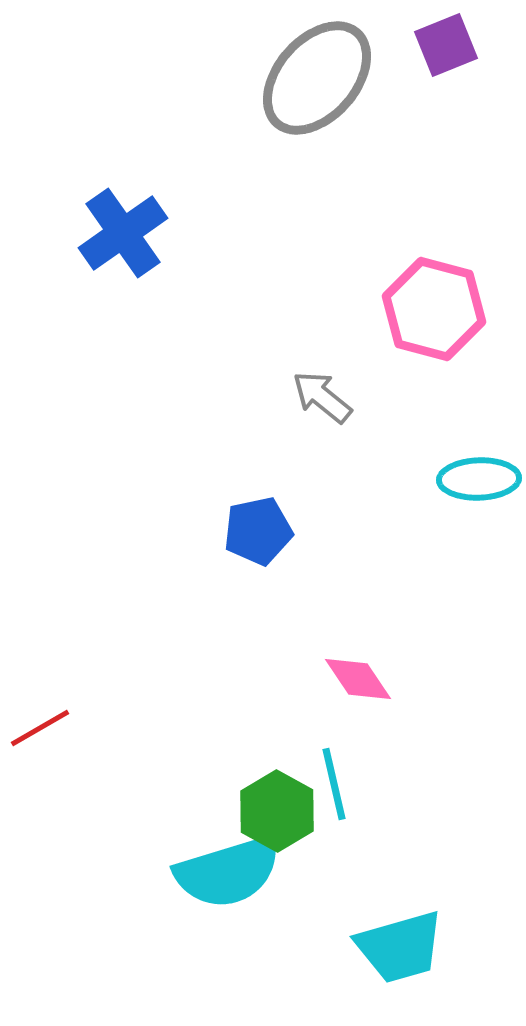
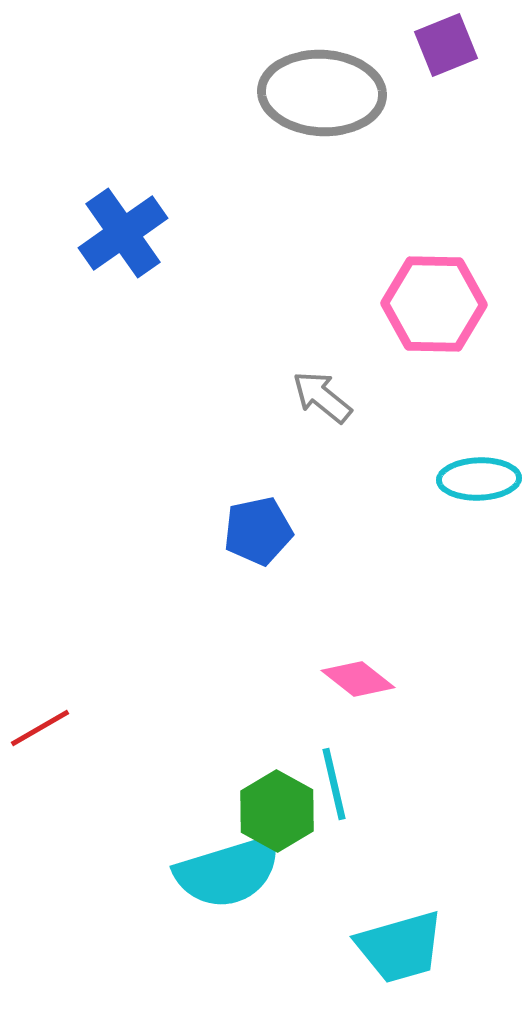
gray ellipse: moved 5 px right, 15 px down; rotated 52 degrees clockwise
pink hexagon: moved 5 px up; rotated 14 degrees counterclockwise
pink diamond: rotated 18 degrees counterclockwise
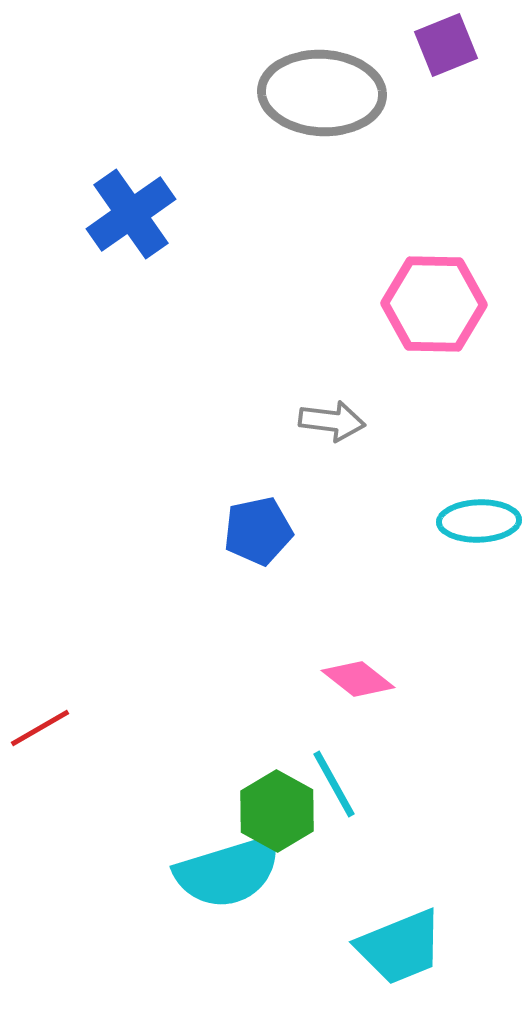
blue cross: moved 8 px right, 19 px up
gray arrow: moved 10 px right, 24 px down; rotated 148 degrees clockwise
cyan ellipse: moved 42 px down
cyan line: rotated 16 degrees counterclockwise
cyan trapezoid: rotated 6 degrees counterclockwise
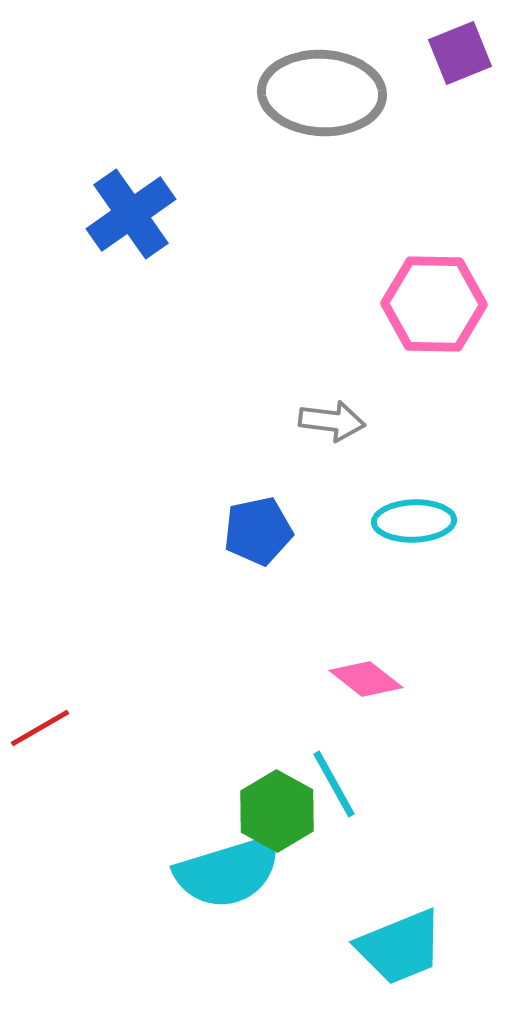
purple square: moved 14 px right, 8 px down
cyan ellipse: moved 65 px left
pink diamond: moved 8 px right
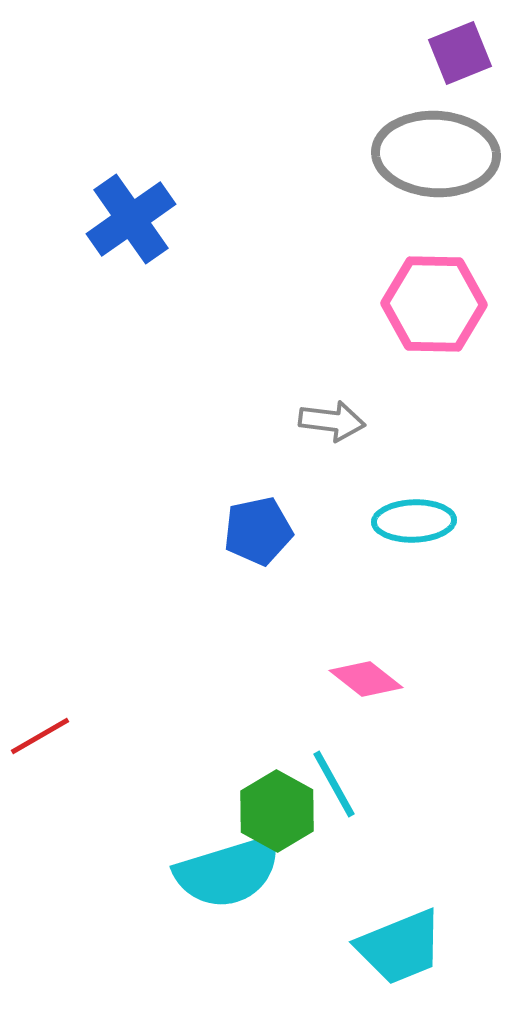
gray ellipse: moved 114 px right, 61 px down
blue cross: moved 5 px down
red line: moved 8 px down
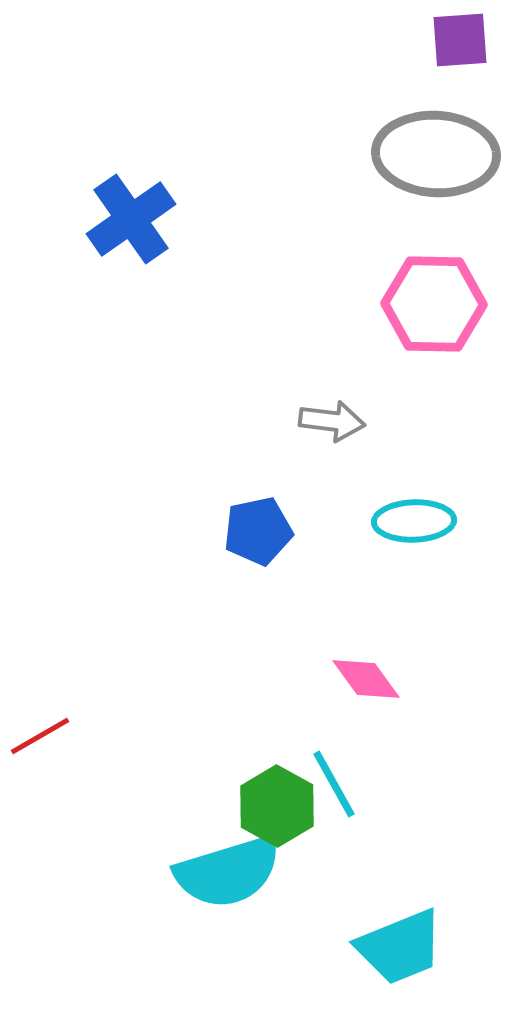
purple square: moved 13 px up; rotated 18 degrees clockwise
pink diamond: rotated 16 degrees clockwise
green hexagon: moved 5 px up
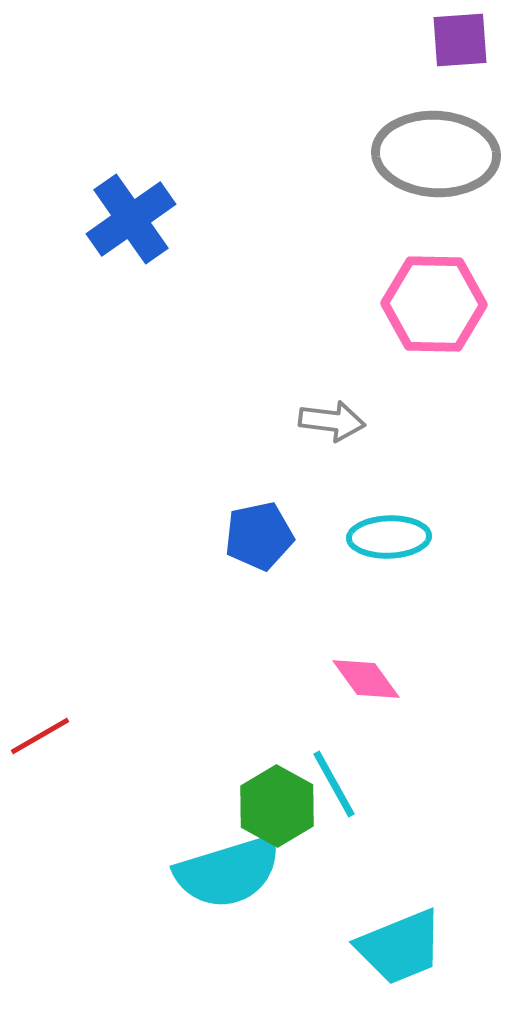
cyan ellipse: moved 25 px left, 16 px down
blue pentagon: moved 1 px right, 5 px down
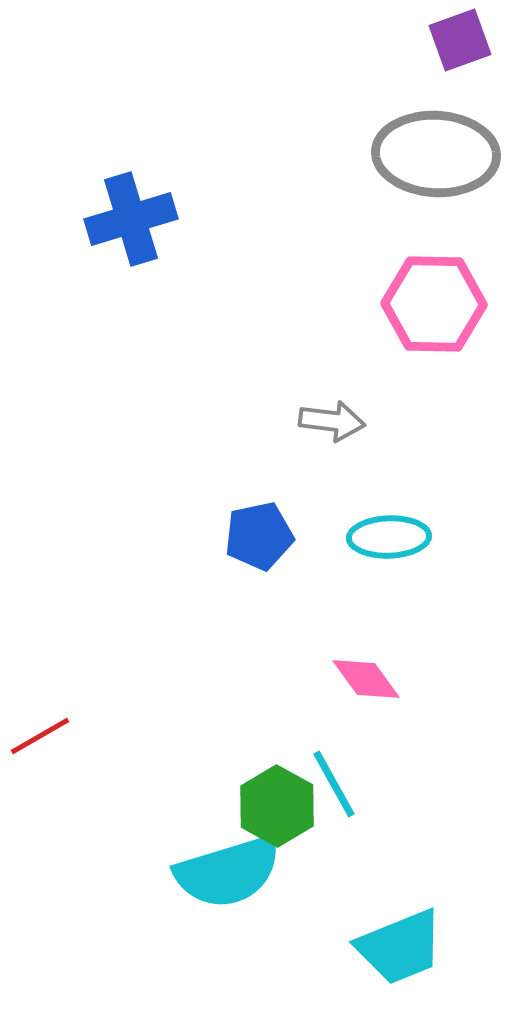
purple square: rotated 16 degrees counterclockwise
blue cross: rotated 18 degrees clockwise
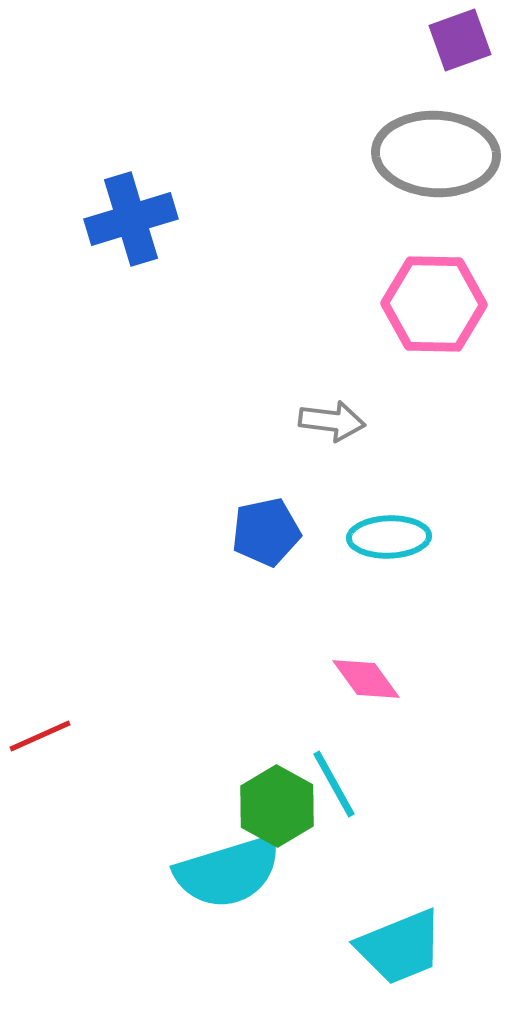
blue pentagon: moved 7 px right, 4 px up
red line: rotated 6 degrees clockwise
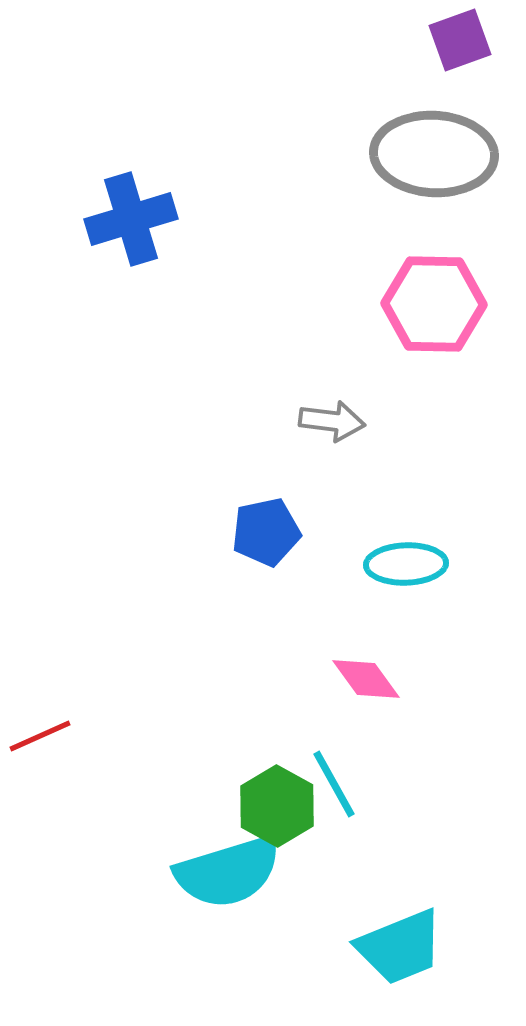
gray ellipse: moved 2 px left
cyan ellipse: moved 17 px right, 27 px down
